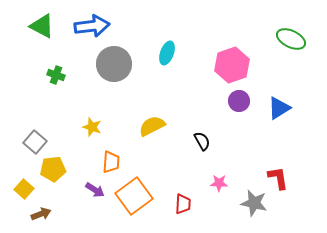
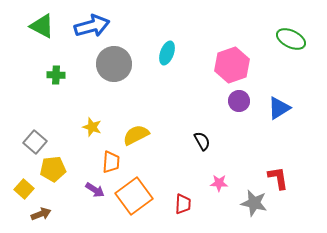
blue arrow: rotated 8 degrees counterclockwise
green cross: rotated 18 degrees counterclockwise
yellow semicircle: moved 16 px left, 9 px down
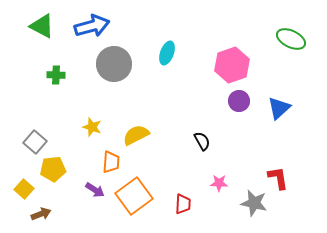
blue triangle: rotated 10 degrees counterclockwise
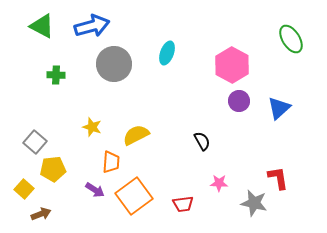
green ellipse: rotated 32 degrees clockwise
pink hexagon: rotated 12 degrees counterclockwise
red trapezoid: rotated 80 degrees clockwise
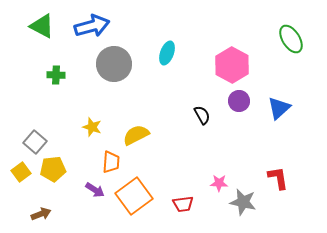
black semicircle: moved 26 px up
yellow square: moved 3 px left, 17 px up; rotated 12 degrees clockwise
gray star: moved 11 px left, 1 px up
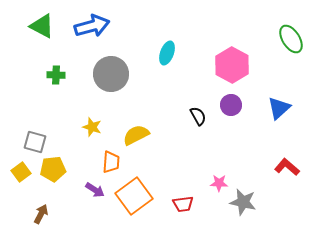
gray circle: moved 3 px left, 10 px down
purple circle: moved 8 px left, 4 px down
black semicircle: moved 4 px left, 1 px down
gray square: rotated 25 degrees counterclockwise
red L-shape: moved 9 px right, 11 px up; rotated 40 degrees counterclockwise
brown arrow: rotated 42 degrees counterclockwise
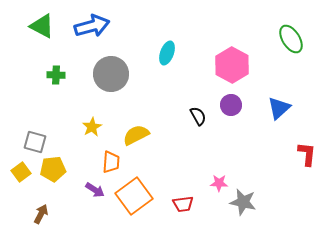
yellow star: rotated 24 degrees clockwise
red L-shape: moved 20 px right, 13 px up; rotated 55 degrees clockwise
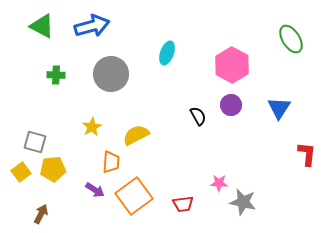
blue triangle: rotated 15 degrees counterclockwise
